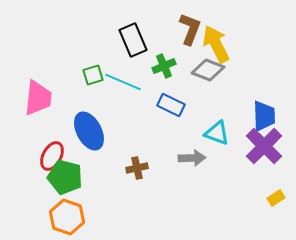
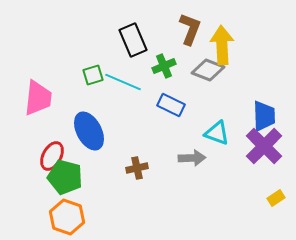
yellow arrow: moved 6 px right, 1 px down; rotated 24 degrees clockwise
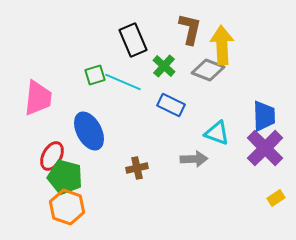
brown L-shape: rotated 8 degrees counterclockwise
green cross: rotated 25 degrees counterclockwise
green square: moved 2 px right
purple cross: moved 1 px right, 2 px down
gray arrow: moved 2 px right, 1 px down
orange hexagon: moved 10 px up
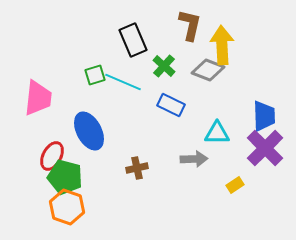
brown L-shape: moved 4 px up
cyan triangle: rotated 20 degrees counterclockwise
yellow rectangle: moved 41 px left, 13 px up
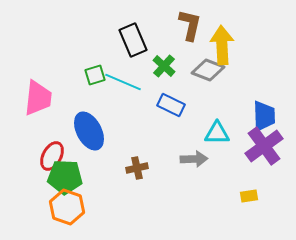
purple cross: moved 1 px left, 2 px up; rotated 9 degrees clockwise
green pentagon: rotated 12 degrees counterclockwise
yellow rectangle: moved 14 px right, 11 px down; rotated 24 degrees clockwise
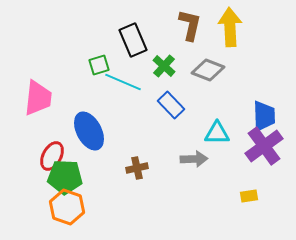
yellow arrow: moved 8 px right, 18 px up
green square: moved 4 px right, 10 px up
blue rectangle: rotated 20 degrees clockwise
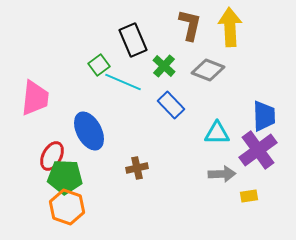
green square: rotated 20 degrees counterclockwise
pink trapezoid: moved 3 px left
purple cross: moved 6 px left, 4 px down
gray arrow: moved 28 px right, 15 px down
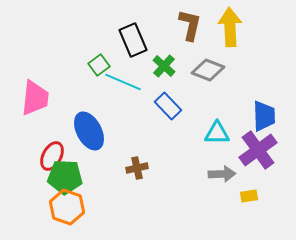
blue rectangle: moved 3 px left, 1 px down
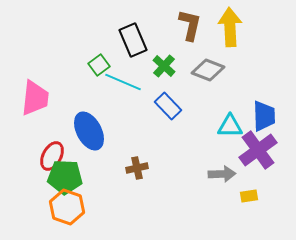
cyan triangle: moved 13 px right, 7 px up
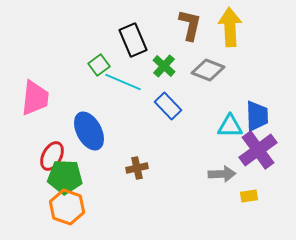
blue trapezoid: moved 7 px left
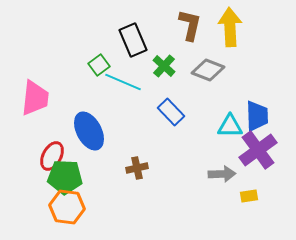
blue rectangle: moved 3 px right, 6 px down
orange hexagon: rotated 12 degrees counterclockwise
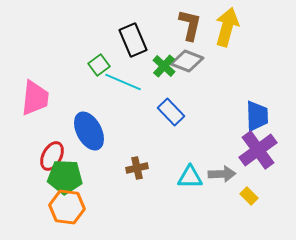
yellow arrow: moved 3 px left; rotated 18 degrees clockwise
gray diamond: moved 21 px left, 9 px up
cyan triangle: moved 40 px left, 51 px down
yellow rectangle: rotated 54 degrees clockwise
